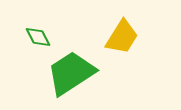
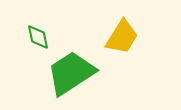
green diamond: rotated 16 degrees clockwise
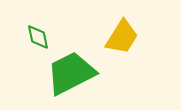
green trapezoid: rotated 6 degrees clockwise
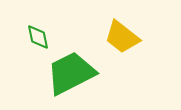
yellow trapezoid: rotated 96 degrees clockwise
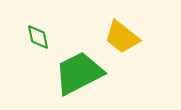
green trapezoid: moved 8 px right
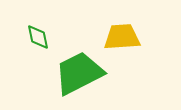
yellow trapezoid: rotated 138 degrees clockwise
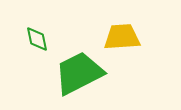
green diamond: moved 1 px left, 2 px down
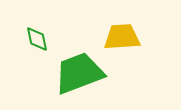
green trapezoid: rotated 6 degrees clockwise
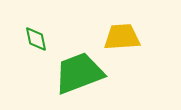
green diamond: moved 1 px left
